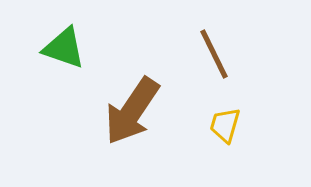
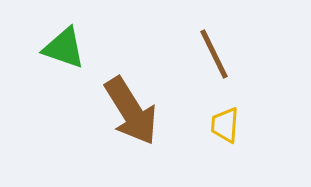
brown arrow: moved 1 px left; rotated 66 degrees counterclockwise
yellow trapezoid: rotated 12 degrees counterclockwise
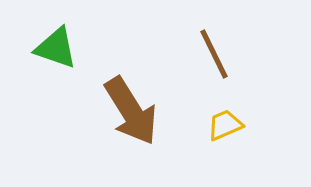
green triangle: moved 8 px left
yellow trapezoid: rotated 63 degrees clockwise
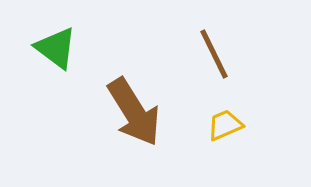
green triangle: rotated 18 degrees clockwise
brown arrow: moved 3 px right, 1 px down
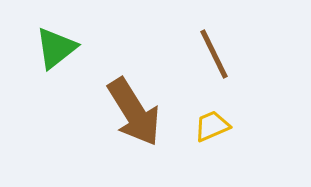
green triangle: rotated 45 degrees clockwise
yellow trapezoid: moved 13 px left, 1 px down
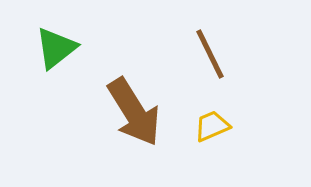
brown line: moved 4 px left
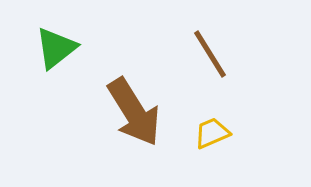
brown line: rotated 6 degrees counterclockwise
yellow trapezoid: moved 7 px down
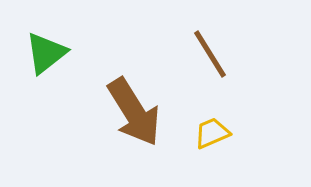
green triangle: moved 10 px left, 5 px down
